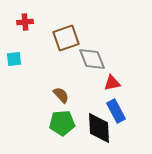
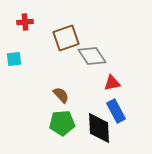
gray diamond: moved 3 px up; rotated 12 degrees counterclockwise
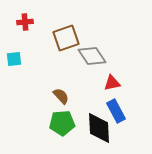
brown semicircle: moved 1 px down
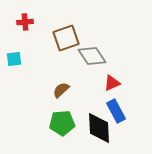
red triangle: rotated 12 degrees counterclockwise
brown semicircle: moved 6 px up; rotated 90 degrees counterclockwise
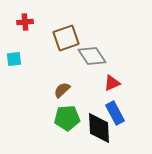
brown semicircle: moved 1 px right
blue rectangle: moved 1 px left, 2 px down
green pentagon: moved 5 px right, 5 px up
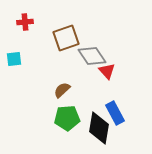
red triangle: moved 5 px left, 12 px up; rotated 48 degrees counterclockwise
black diamond: rotated 12 degrees clockwise
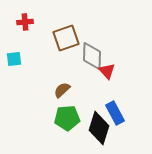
gray diamond: rotated 36 degrees clockwise
black diamond: rotated 8 degrees clockwise
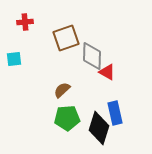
red triangle: moved 1 px down; rotated 18 degrees counterclockwise
blue rectangle: rotated 15 degrees clockwise
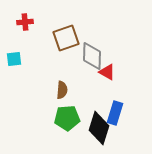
brown semicircle: rotated 138 degrees clockwise
blue rectangle: rotated 30 degrees clockwise
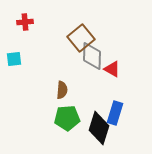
brown square: moved 15 px right; rotated 20 degrees counterclockwise
red triangle: moved 5 px right, 3 px up
